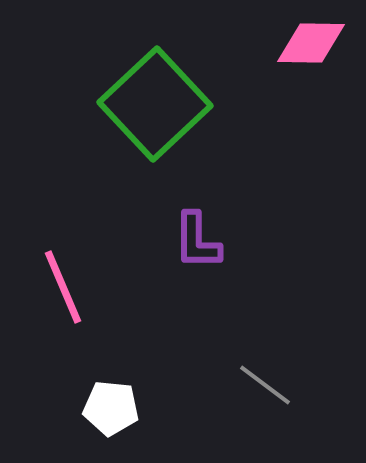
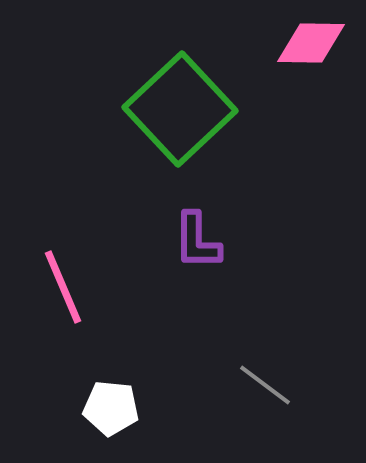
green square: moved 25 px right, 5 px down
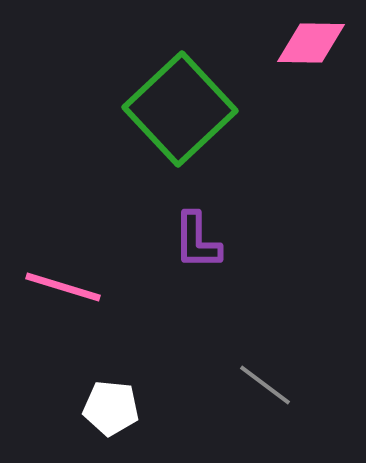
pink line: rotated 50 degrees counterclockwise
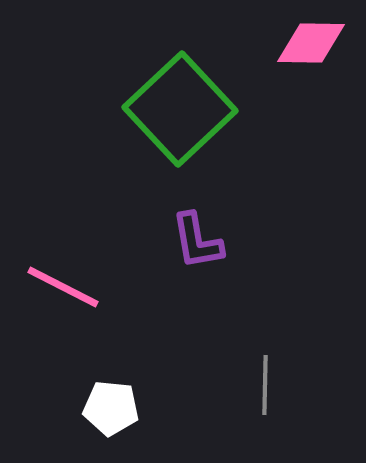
purple L-shape: rotated 10 degrees counterclockwise
pink line: rotated 10 degrees clockwise
gray line: rotated 54 degrees clockwise
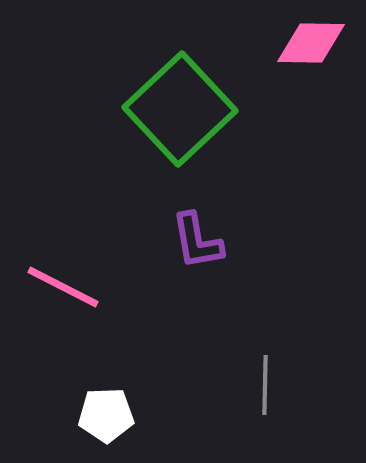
white pentagon: moved 5 px left, 7 px down; rotated 8 degrees counterclockwise
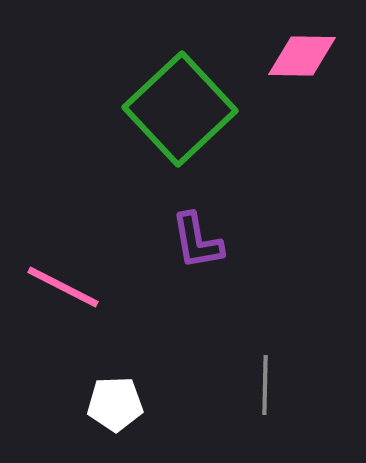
pink diamond: moved 9 px left, 13 px down
white pentagon: moved 9 px right, 11 px up
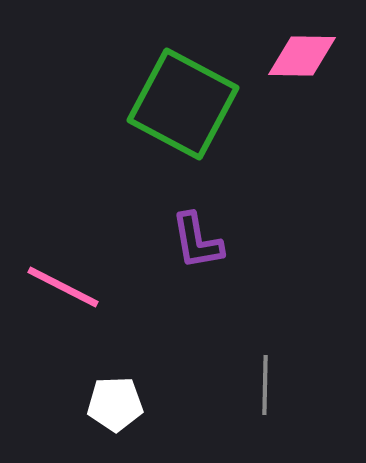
green square: moved 3 px right, 5 px up; rotated 19 degrees counterclockwise
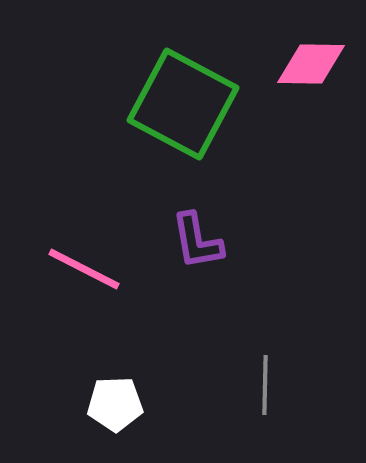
pink diamond: moved 9 px right, 8 px down
pink line: moved 21 px right, 18 px up
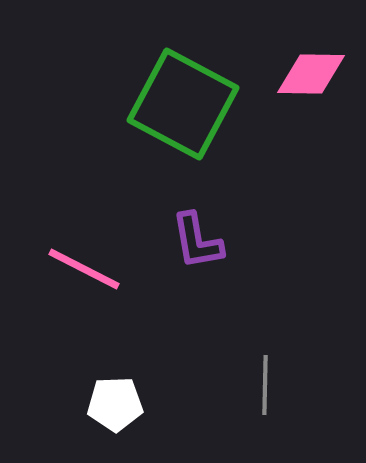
pink diamond: moved 10 px down
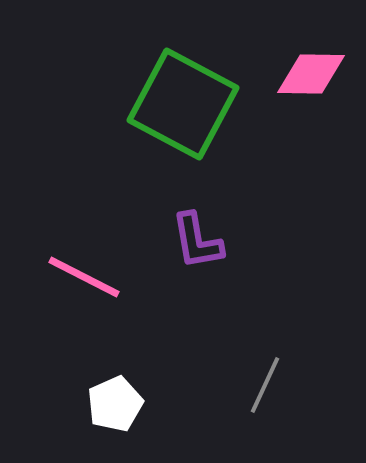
pink line: moved 8 px down
gray line: rotated 24 degrees clockwise
white pentagon: rotated 22 degrees counterclockwise
